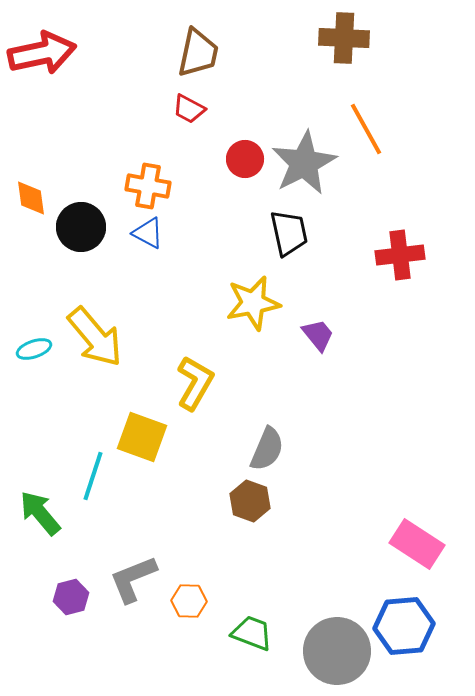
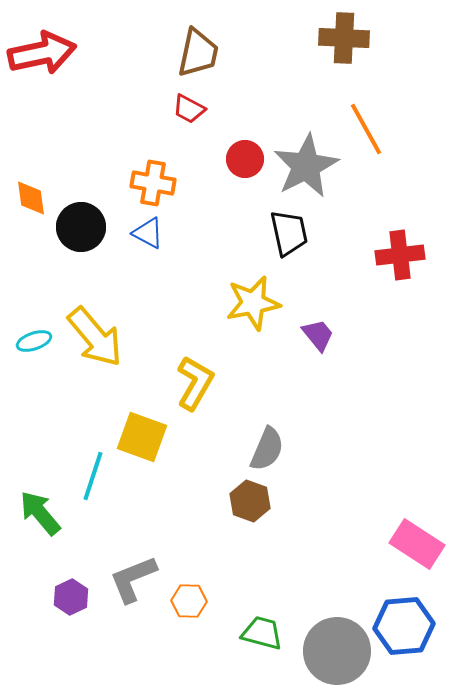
gray star: moved 2 px right, 3 px down
orange cross: moved 5 px right, 3 px up
cyan ellipse: moved 8 px up
purple hexagon: rotated 12 degrees counterclockwise
green trapezoid: moved 10 px right; rotated 6 degrees counterclockwise
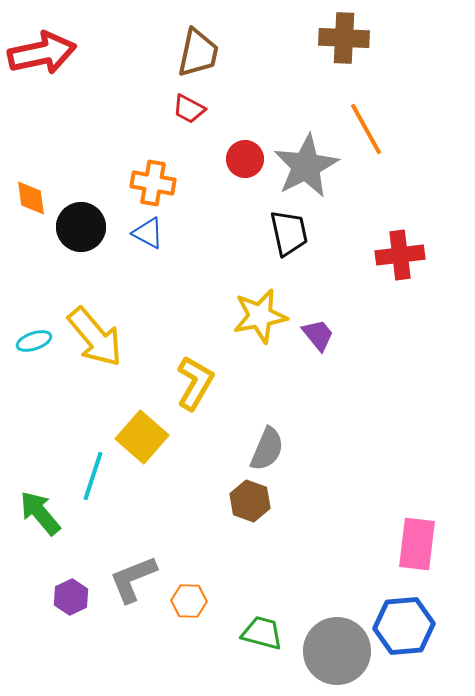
yellow star: moved 7 px right, 13 px down
yellow square: rotated 21 degrees clockwise
pink rectangle: rotated 64 degrees clockwise
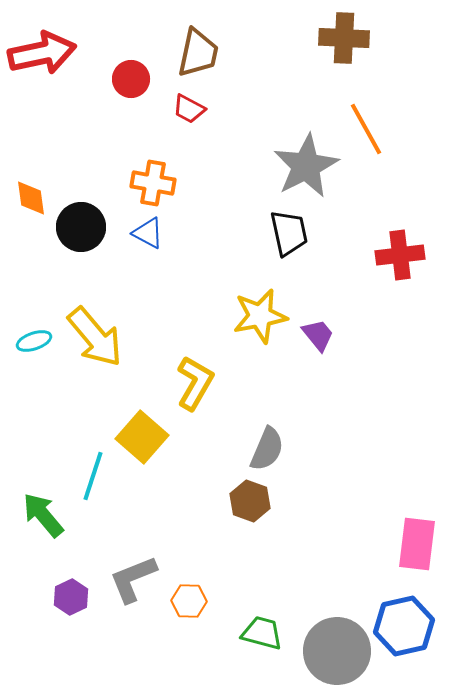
red circle: moved 114 px left, 80 px up
green arrow: moved 3 px right, 2 px down
blue hexagon: rotated 8 degrees counterclockwise
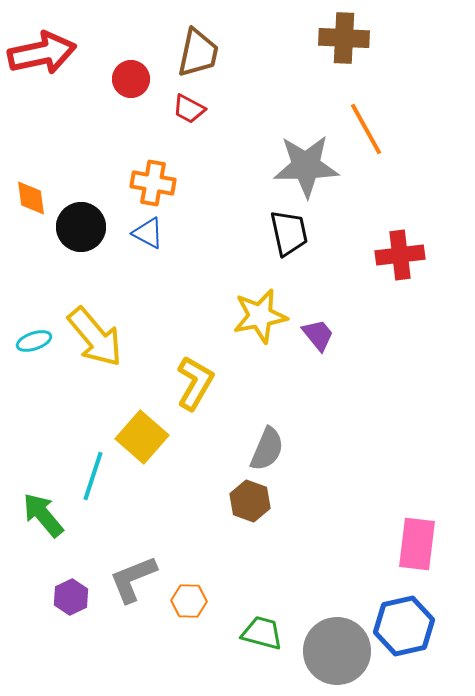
gray star: rotated 26 degrees clockwise
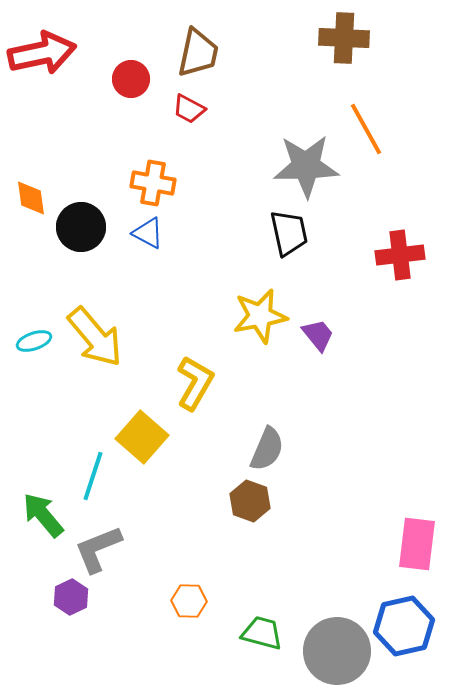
gray L-shape: moved 35 px left, 30 px up
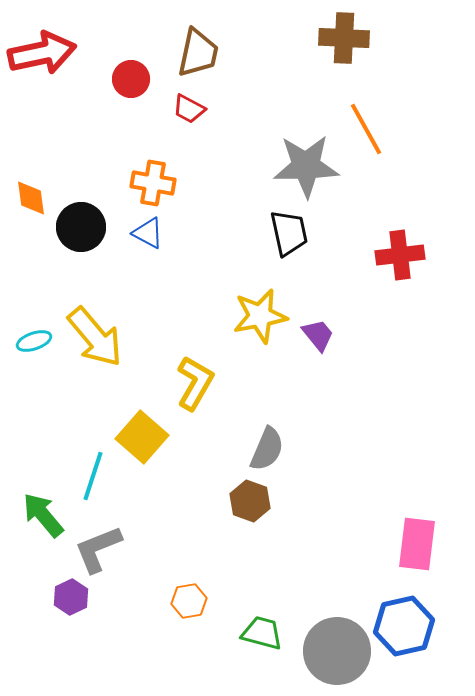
orange hexagon: rotated 12 degrees counterclockwise
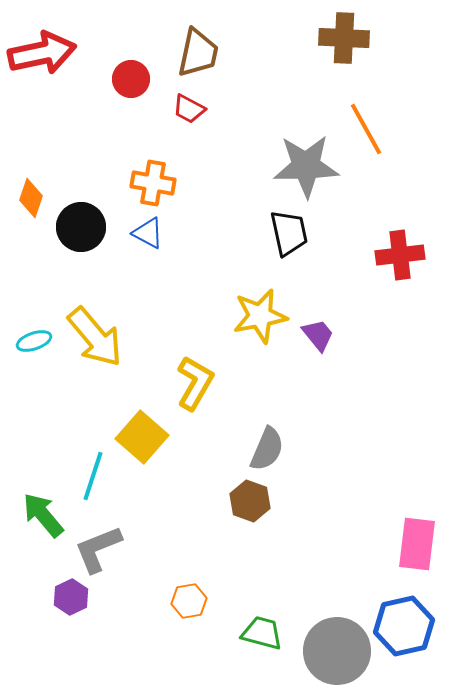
orange diamond: rotated 27 degrees clockwise
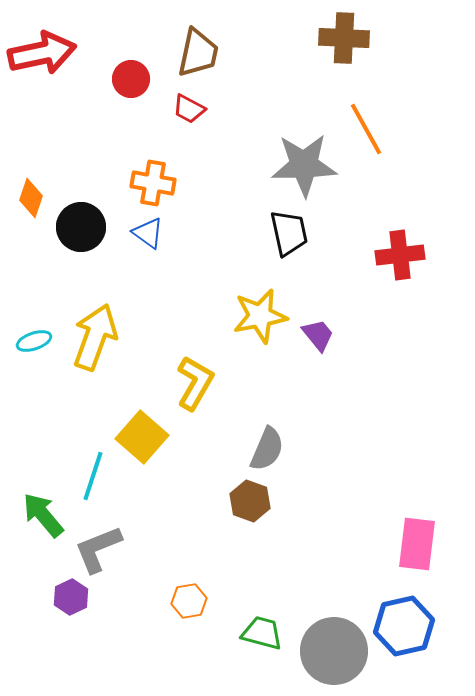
gray star: moved 2 px left, 1 px up
blue triangle: rotated 8 degrees clockwise
yellow arrow: rotated 120 degrees counterclockwise
gray circle: moved 3 px left
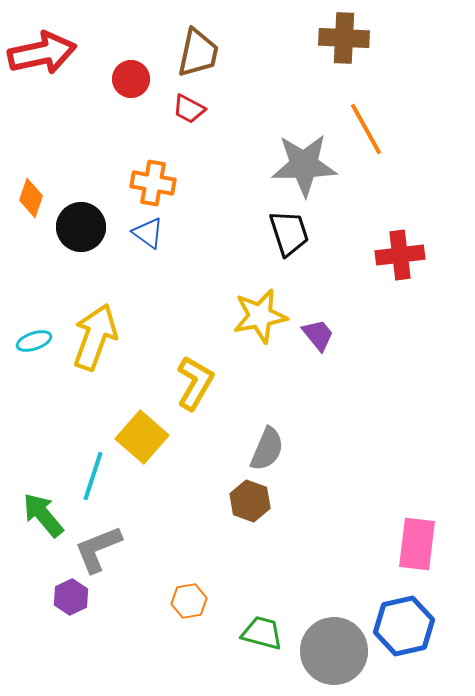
black trapezoid: rotated 6 degrees counterclockwise
